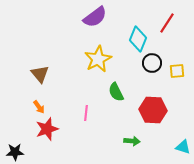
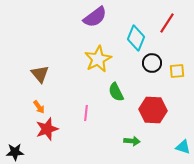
cyan diamond: moved 2 px left, 1 px up
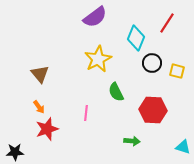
yellow square: rotated 21 degrees clockwise
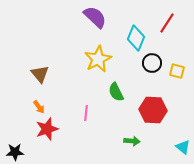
purple semicircle: rotated 100 degrees counterclockwise
cyan triangle: rotated 21 degrees clockwise
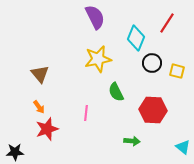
purple semicircle: rotated 20 degrees clockwise
yellow star: rotated 16 degrees clockwise
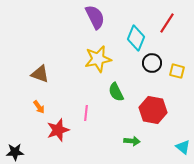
brown triangle: rotated 30 degrees counterclockwise
red hexagon: rotated 8 degrees clockwise
red star: moved 11 px right, 1 px down
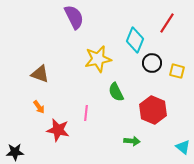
purple semicircle: moved 21 px left
cyan diamond: moved 1 px left, 2 px down
red hexagon: rotated 12 degrees clockwise
red star: rotated 30 degrees clockwise
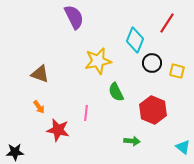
yellow star: moved 2 px down
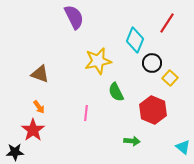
yellow square: moved 7 px left, 7 px down; rotated 28 degrees clockwise
red star: moved 25 px left; rotated 25 degrees clockwise
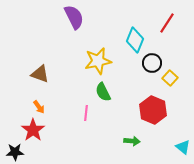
green semicircle: moved 13 px left
